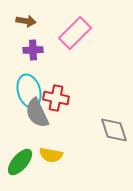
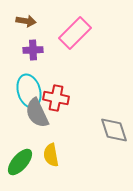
yellow semicircle: rotated 70 degrees clockwise
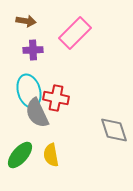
green ellipse: moved 7 px up
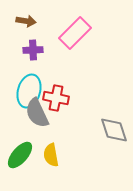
cyan ellipse: rotated 32 degrees clockwise
